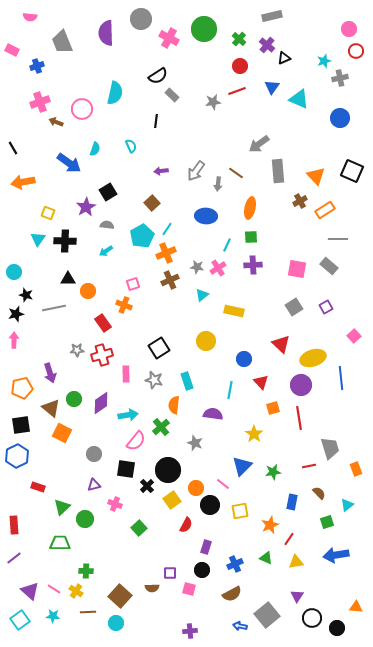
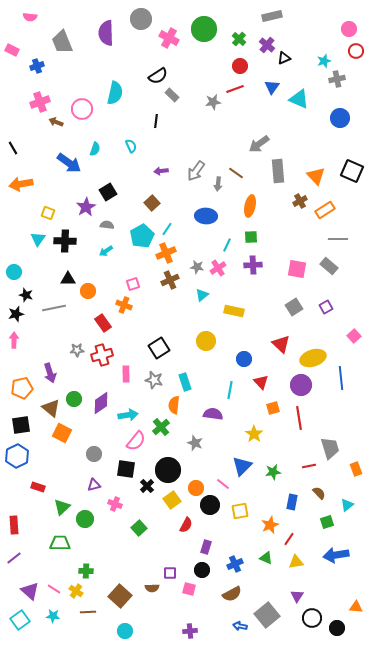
gray cross at (340, 78): moved 3 px left, 1 px down
red line at (237, 91): moved 2 px left, 2 px up
orange arrow at (23, 182): moved 2 px left, 2 px down
orange ellipse at (250, 208): moved 2 px up
cyan rectangle at (187, 381): moved 2 px left, 1 px down
cyan circle at (116, 623): moved 9 px right, 8 px down
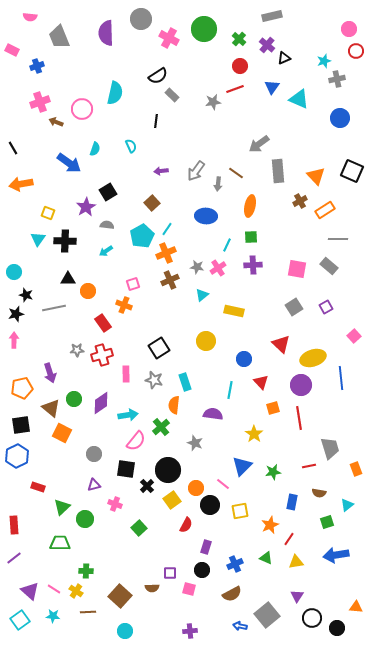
gray trapezoid at (62, 42): moved 3 px left, 5 px up
brown semicircle at (319, 493): rotated 144 degrees clockwise
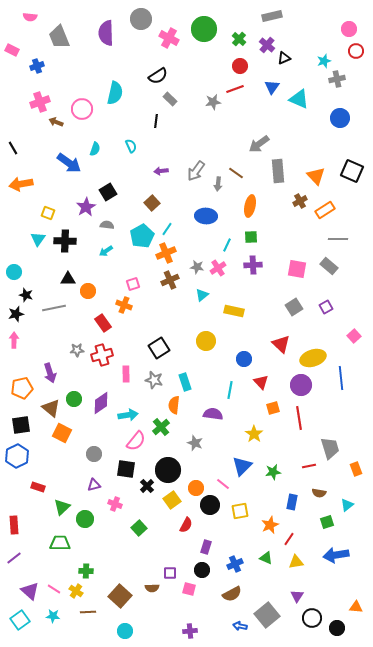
gray rectangle at (172, 95): moved 2 px left, 4 px down
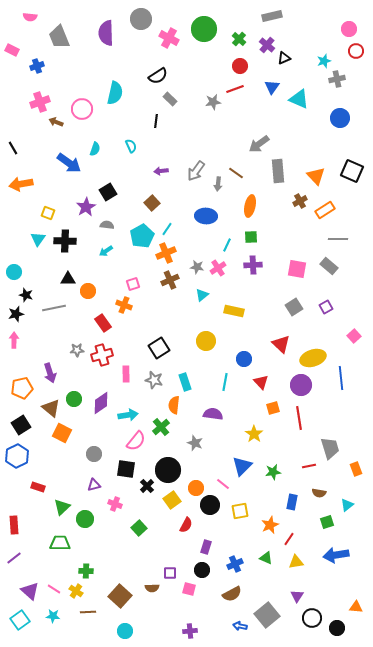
cyan line at (230, 390): moved 5 px left, 8 px up
black square at (21, 425): rotated 24 degrees counterclockwise
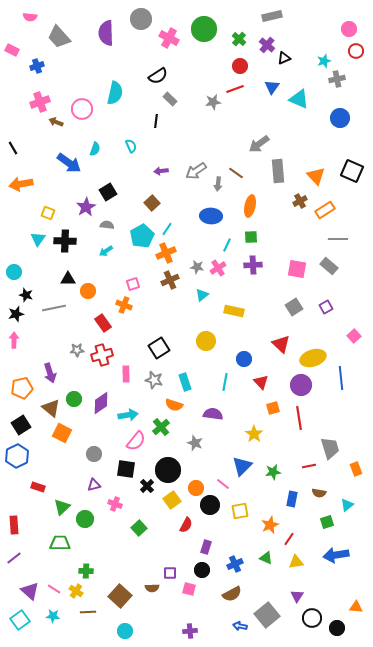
gray trapezoid at (59, 37): rotated 20 degrees counterclockwise
gray arrow at (196, 171): rotated 20 degrees clockwise
blue ellipse at (206, 216): moved 5 px right
orange semicircle at (174, 405): rotated 78 degrees counterclockwise
blue rectangle at (292, 502): moved 3 px up
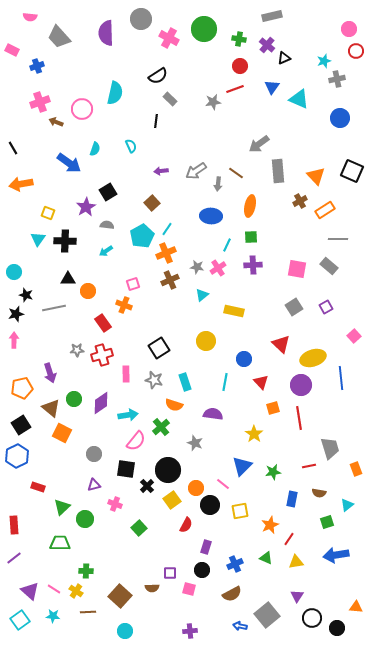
green cross at (239, 39): rotated 32 degrees counterclockwise
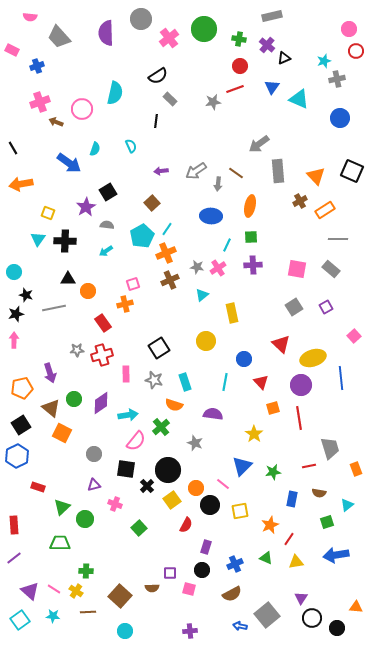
pink cross at (169, 38): rotated 24 degrees clockwise
gray rectangle at (329, 266): moved 2 px right, 3 px down
orange cross at (124, 305): moved 1 px right, 1 px up; rotated 35 degrees counterclockwise
yellow rectangle at (234, 311): moved 2 px left, 2 px down; rotated 66 degrees clockwise
purple triangle at (297, 596): moved 4 px right, 2 px down
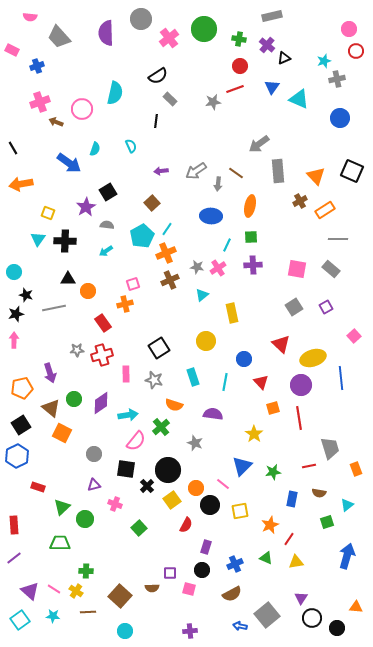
cyan rectangle at (185, 382): moved 8 px right, 5 px up
blue arrow at (336, 555): moved 11 px right, 1 px down; rotated 115 degrees clockwise
